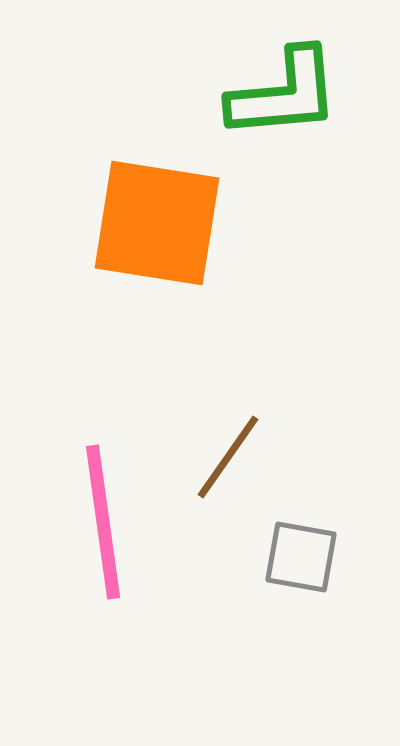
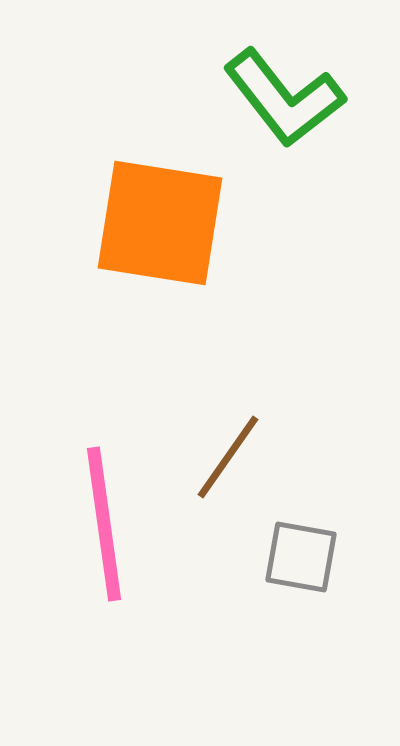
green L-shape: moved 4 px down; rotated 57 degrees clockwise
orange square: moved 3 px right
pink line: moved 1 px right, 2 px down
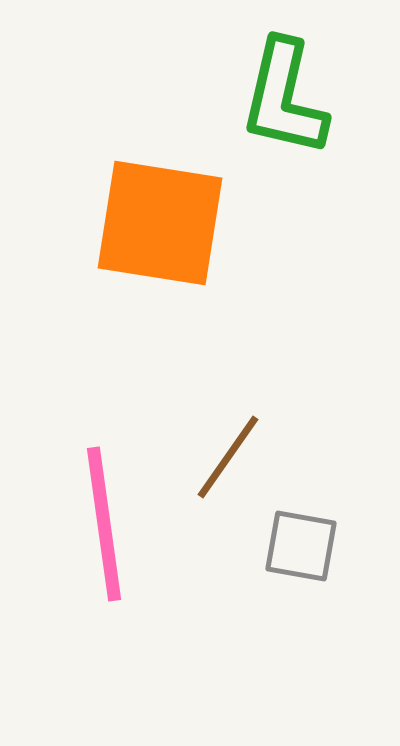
green L-shape: rotated 51 degrees clockwise
gray square: moved 11 px up
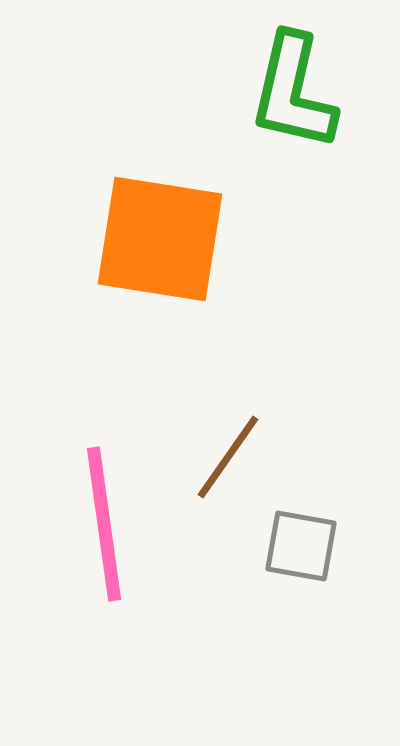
green L-shape: moved 9 px right, 6 px up
orange square: moved 16 px down
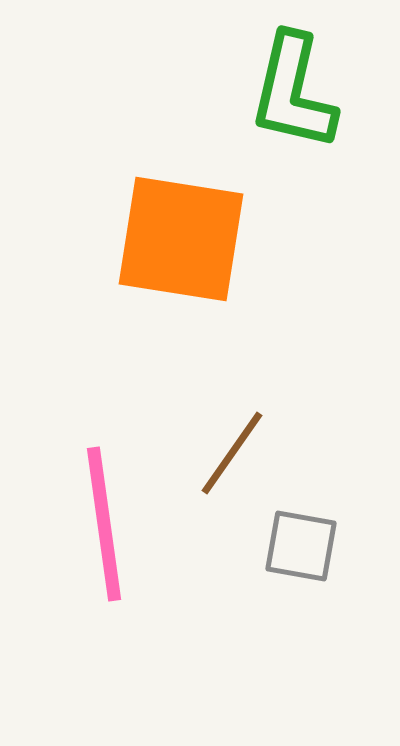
orange square: moved 21 px right
brown line: moved 4 px right, 4 px up
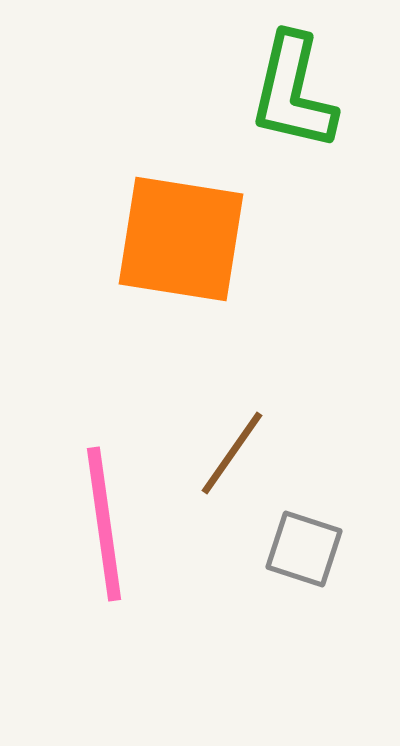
gray square: moved 3 px right, 3 px down; rotated 8 degrees clockwise
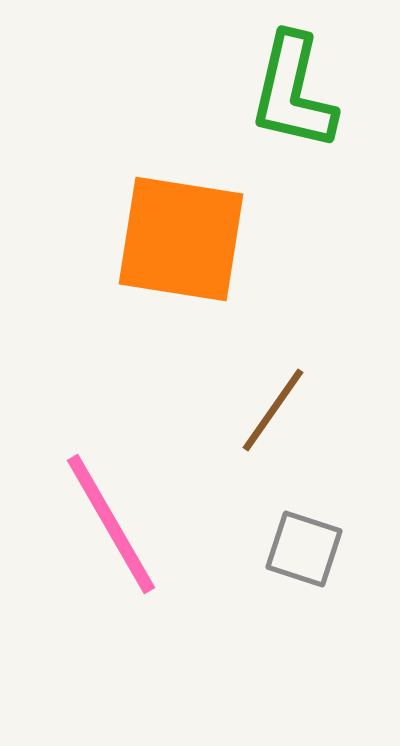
brown line: moved 41 px right, 43 px up
pink line: moved 7 px right; rotated 22 degrees counterclockwise
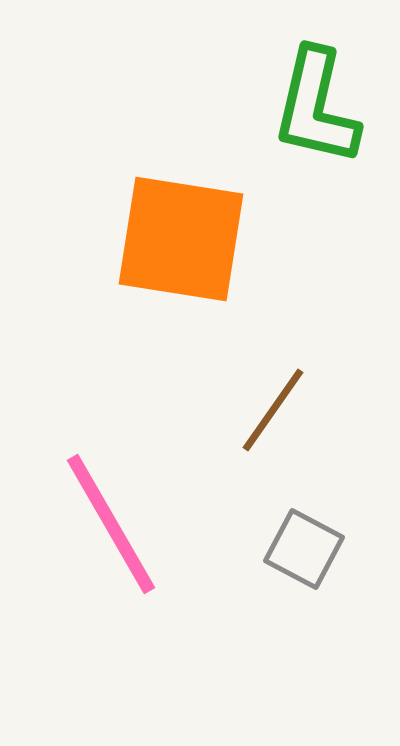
green L-shape: moved 23 px right, 15 px down
gray square: rotated 10 degrees clockwise
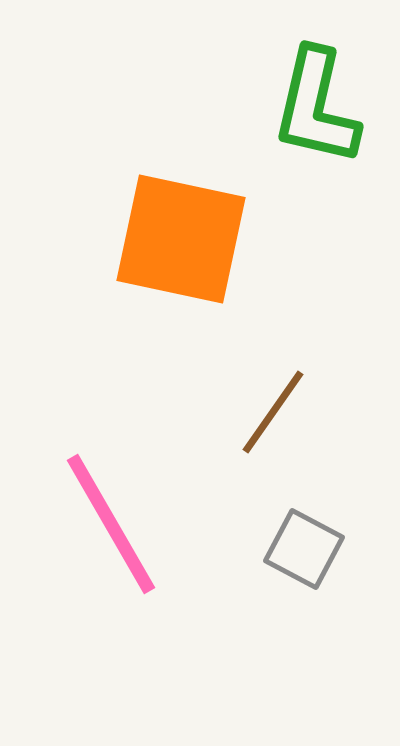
orange square: rotated 3 degrees clockwise
brown line: moved 2 px down
